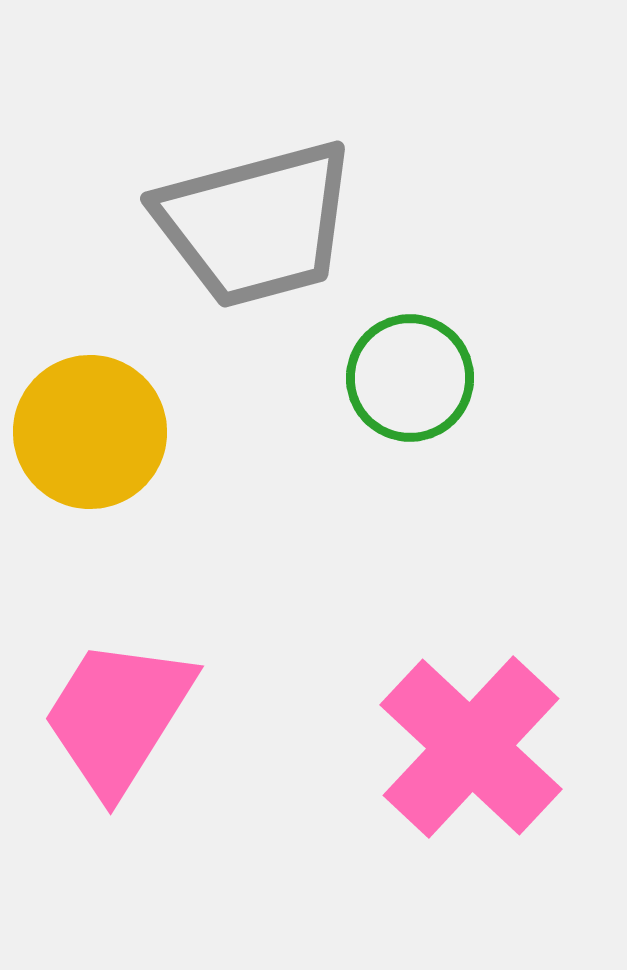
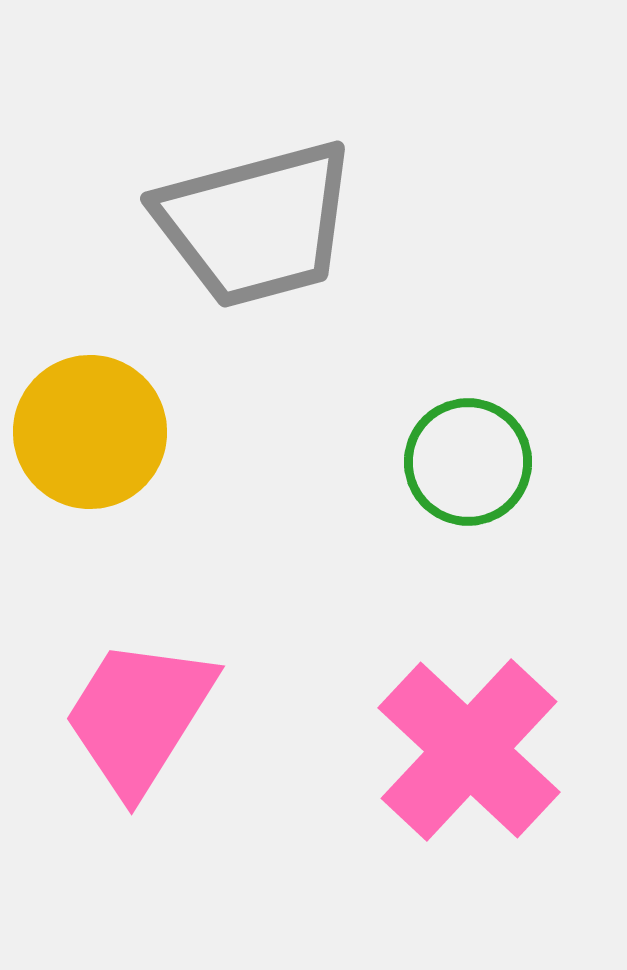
green circle: moved 58 px right, 84 px down
pink trapezoid: moved 21 px right
pink cross: moved 2 px left, 3 px down
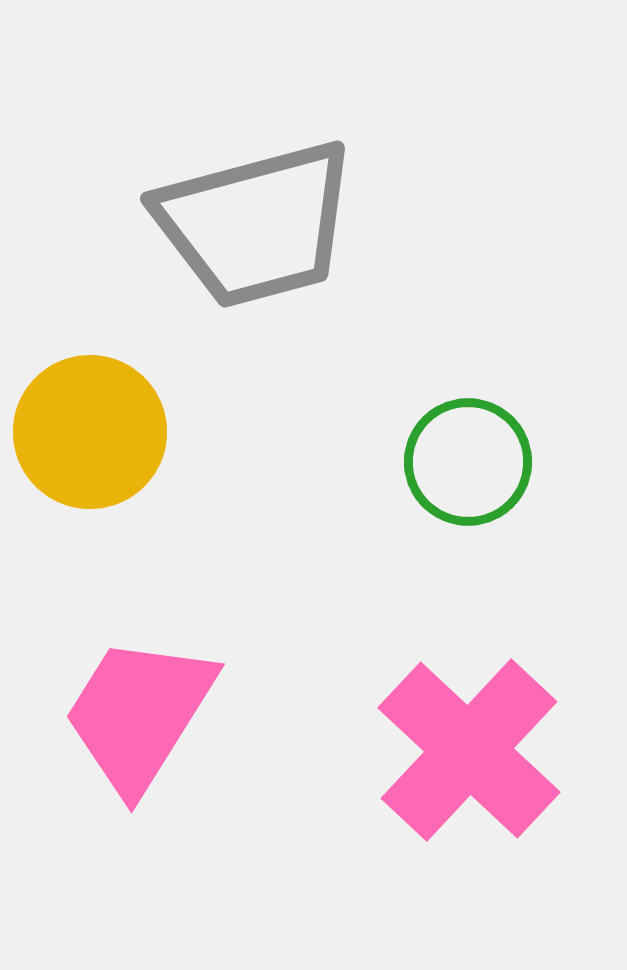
pink trapezoid: moved 2 px up
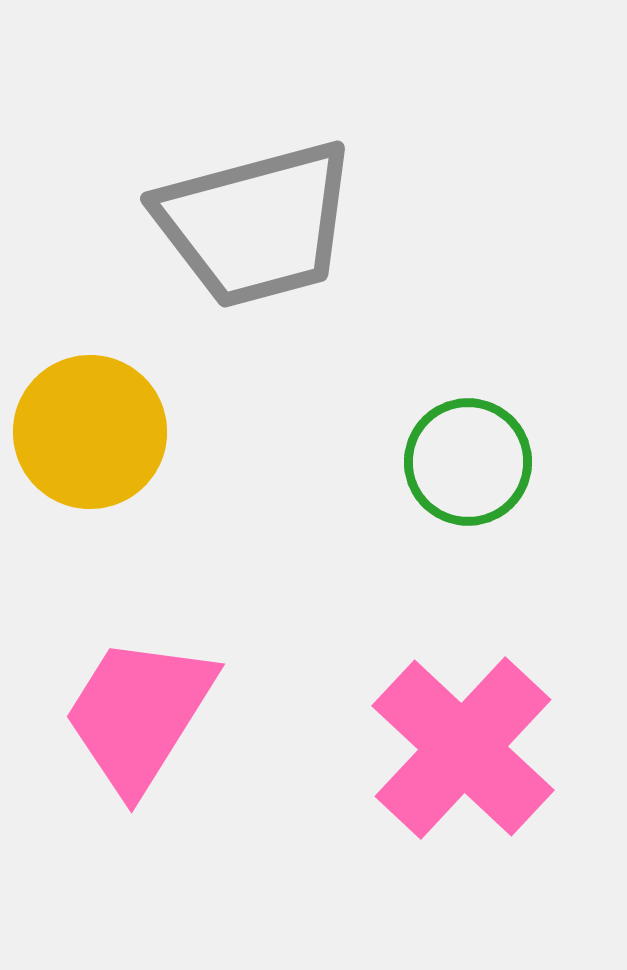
pink cross: moved 6 px left, 2 px up
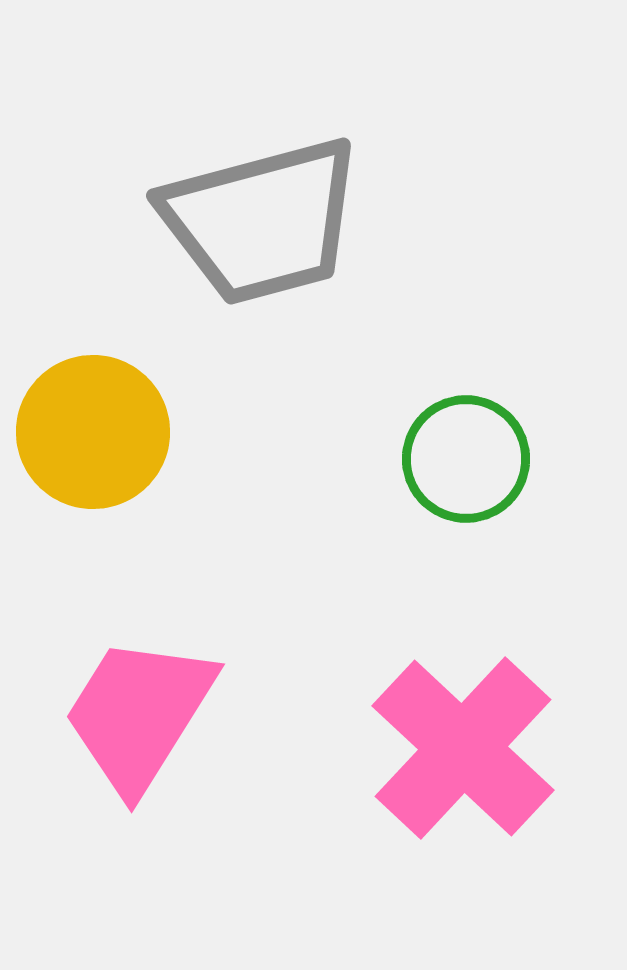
gray trapezoid: moved 6 px right, 3 px up
yellow circle: moved 3 px right
green circle: moved 2 px left, 3 px up
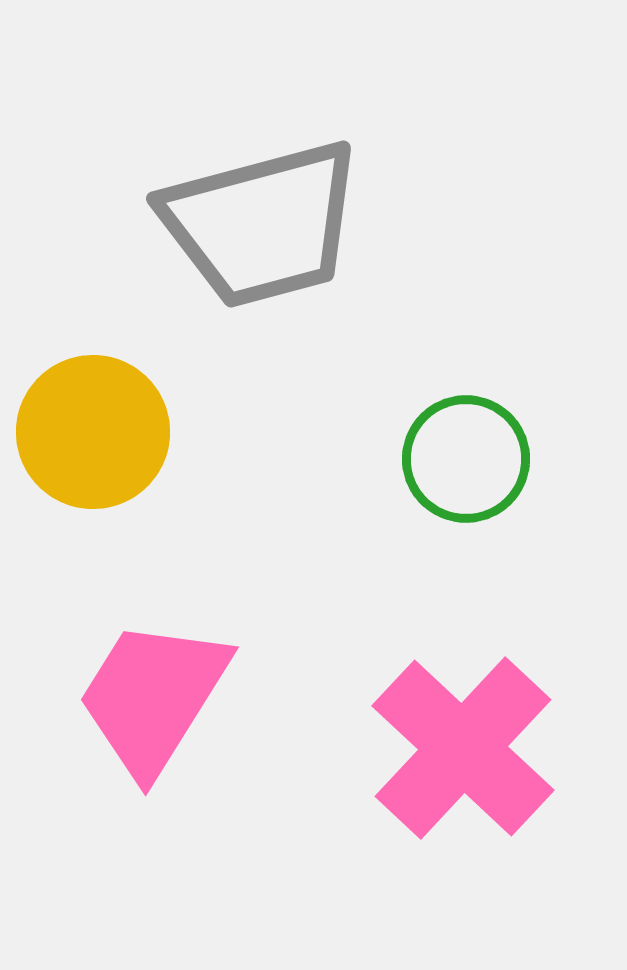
gray trapezoid: moved 3 px down
pink trapezoid: moved 14 px right, 17 px up
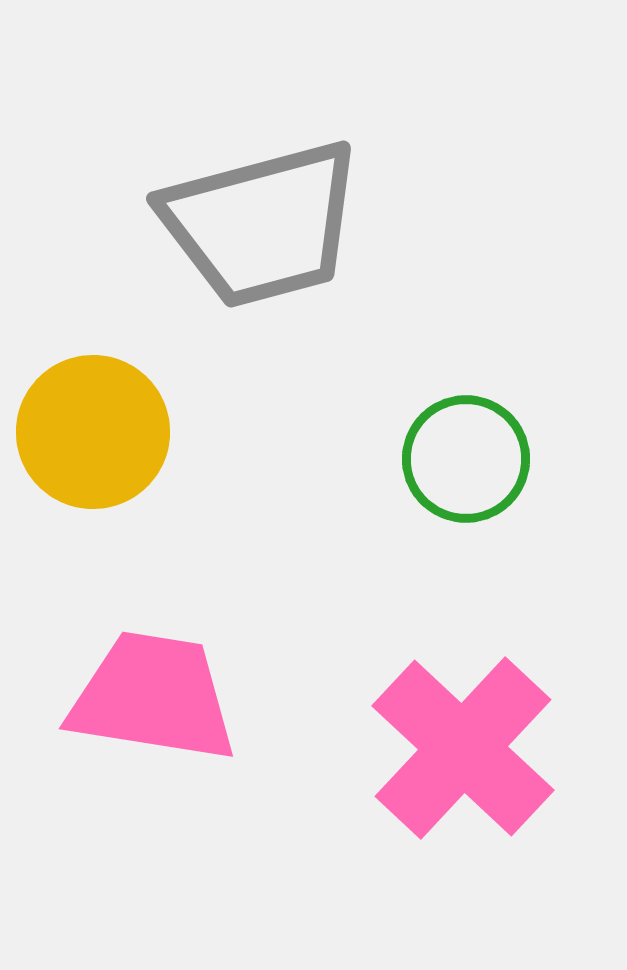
pink trapezoid: rotated 67 degrees clockwise
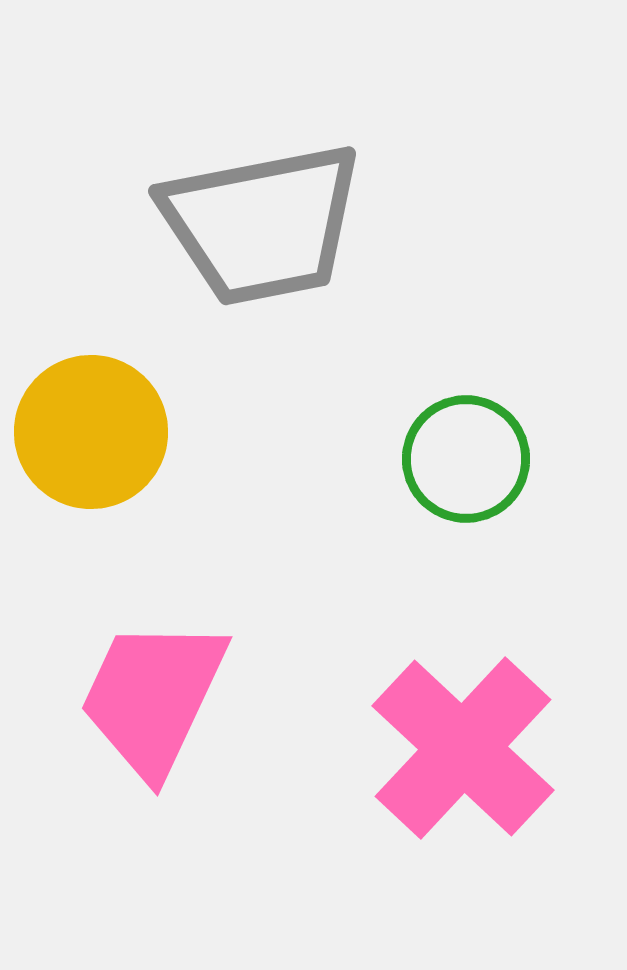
gray trapezoid: rotated 4 degrees clockwise
yellow circle: moved 2 px left
pink trapezoid: rotated 74 degrees counterclockwise
